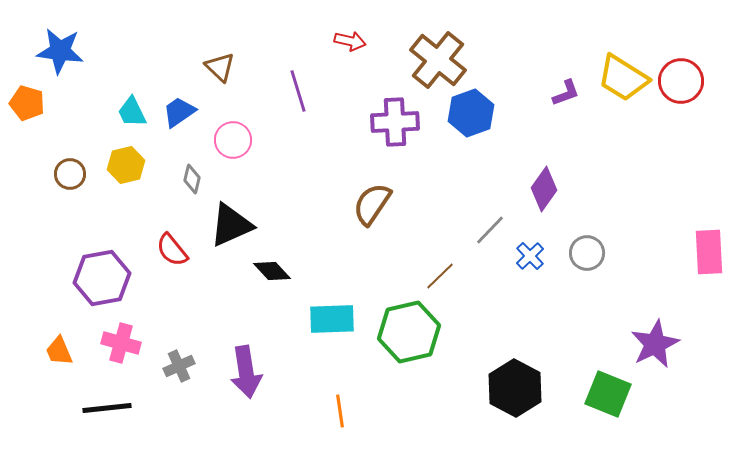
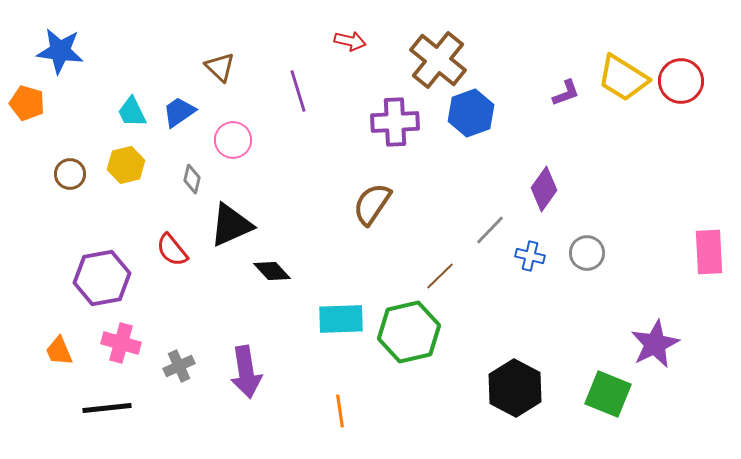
blue cross: rotated 32 degrees counterclockwise
cyan rectangle: moved 9 px right
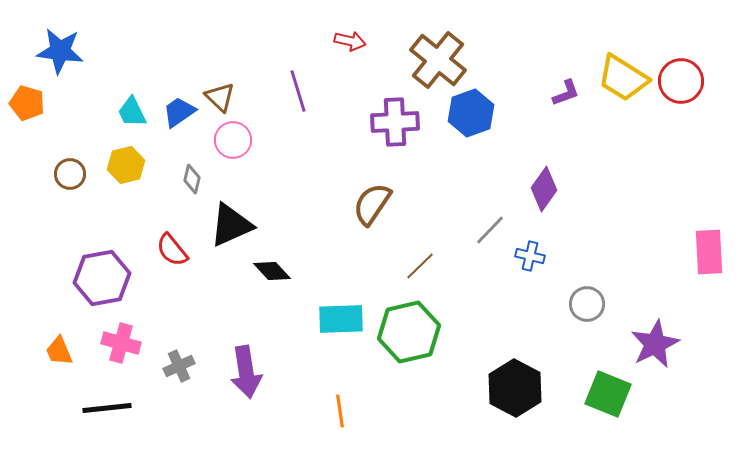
brown triangle: moved 30 px down
gray circle: moved 51 px down
brown line: moved 20 px left, 10 px up
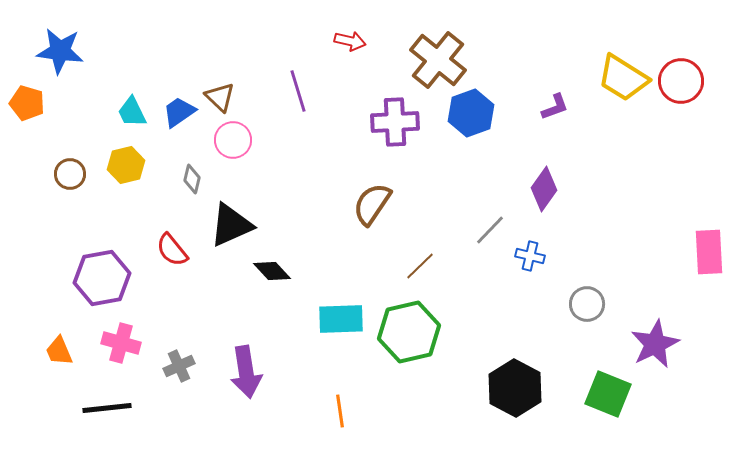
purple L-shape: moved 11 px left, 14 px down
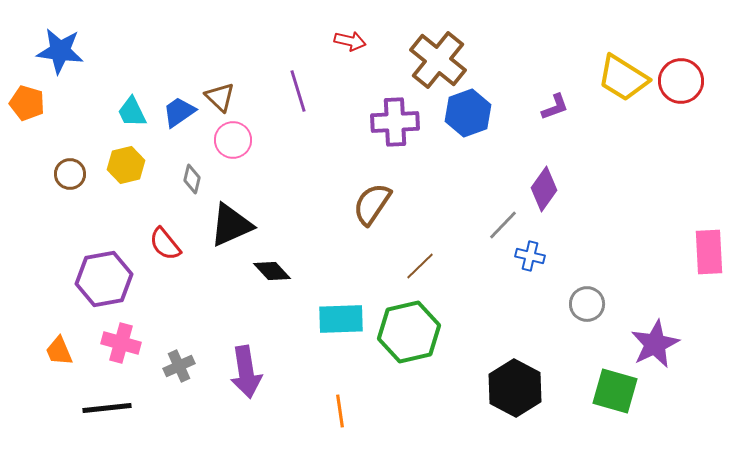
blue hexagon: moved 3 px left
gray line: moved 13 px right, 5 px up
red semicircle: moved 7 px left, 6 px up
purple hexagon: moved 2 px right, 1 px down
green square: moved 7 px right, 3 px up; rotated 6 degrees counterclockwise
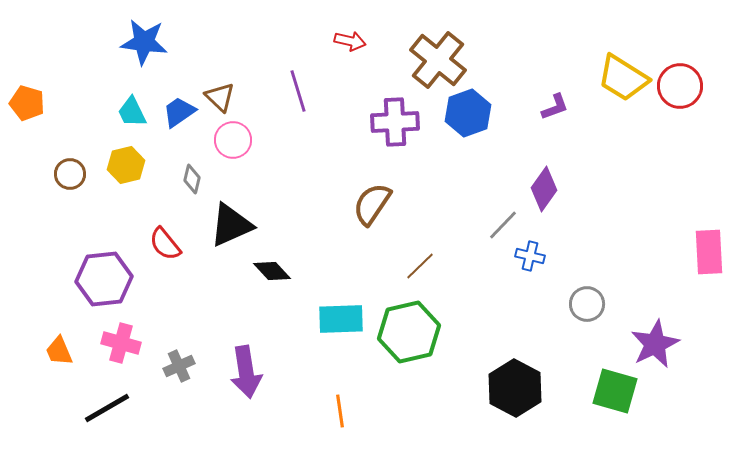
blue star: moved 84 px right, 9 px up
red circle: moved 1 px left, 5 px down
purple hexagon: rotated 4 degrees clockwise
black line: rotated 24 degrees counterclockwise
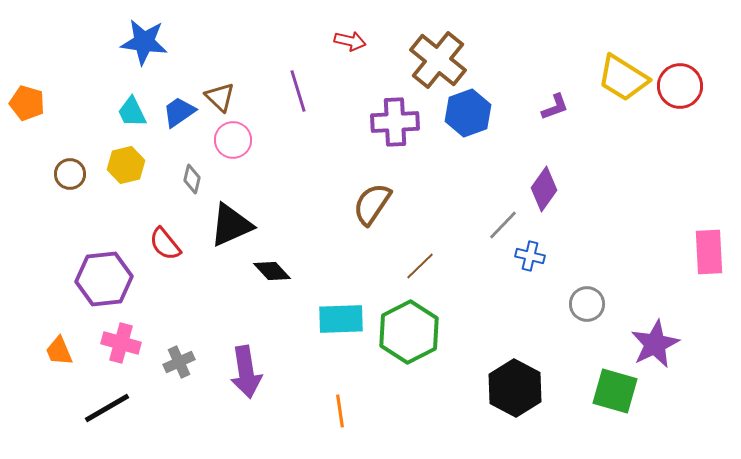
green hexagon: rotated 14 degrees counterclockwise
gray cross: moved 4 px up
